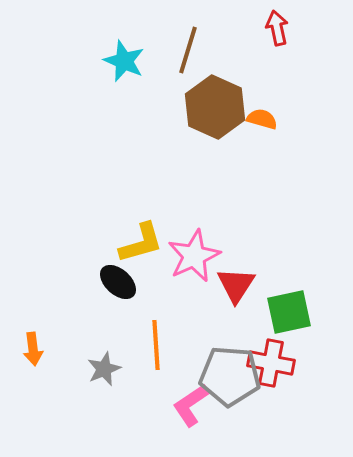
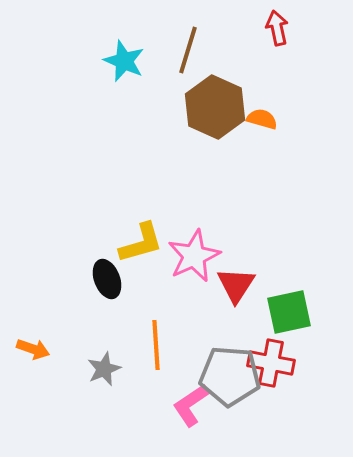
black ellipse: moved 11 px left, 3 px up; rotated 27 degrees clockwise
orange arrow: rotated 64 degrees counterclockwise
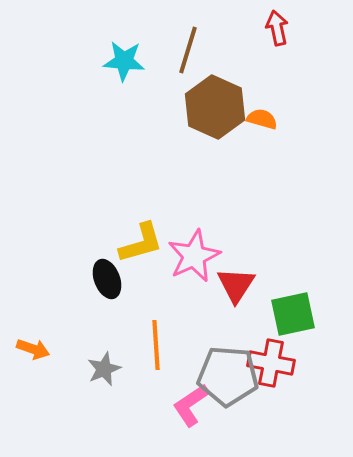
cyan star: rotated 18 degrees counterclockwise
green square: moved 4 px right, 2 px down
gray pentagon: moved 2 px left
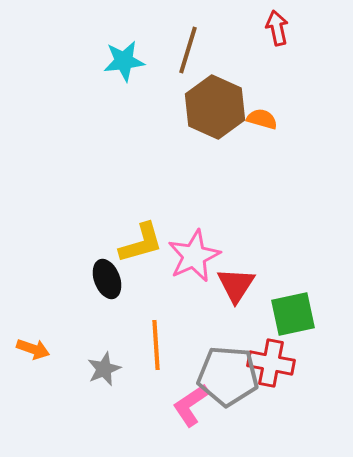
cyan star: rotated 12 degrees counterclockwise
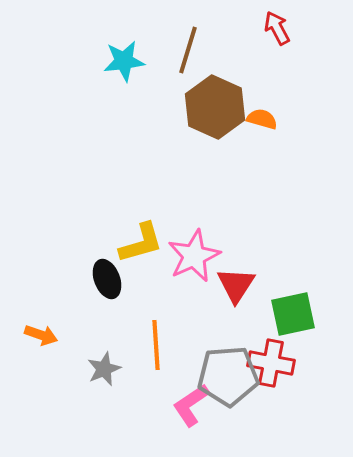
red arrow: rotated 16 degrees counterclockwise
orange arrow: moved 8 px right, 14 px up
gray pentagon: rotated 8 degrees counterclockwise
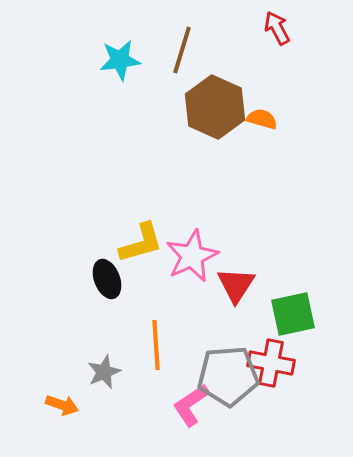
brown line: moved 6 px left
cyan star: moved 4 px left, 1 px up
pink star: moved 2 px left
orange arrow: moved 21 px right, 70 px down
gray star: moved 3 px down
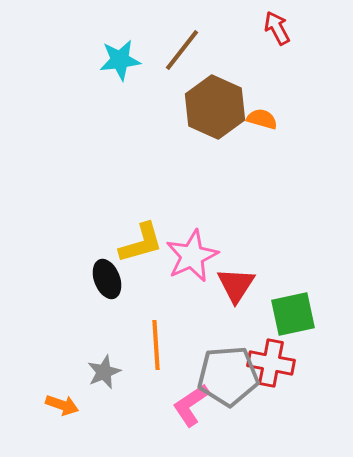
brown line: rotated 21 degrees clockwise
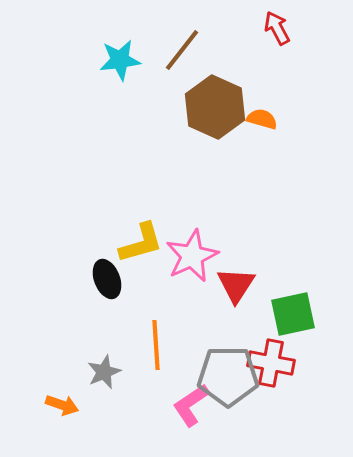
gray pentagon: rotated 4 degrees clockwise
